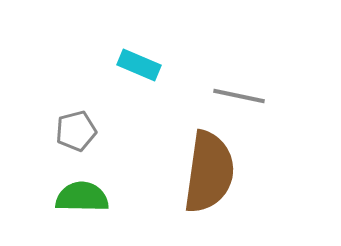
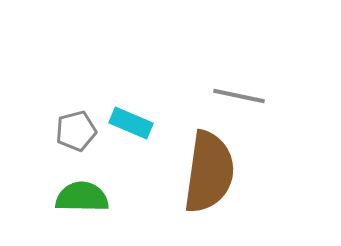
cyan rectangle: moved 8 px left, 58 px down
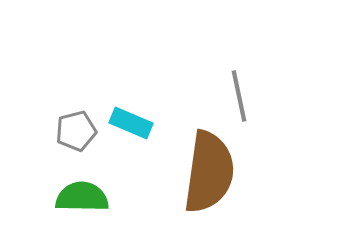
gray line: rotated 66 degrees clockwise
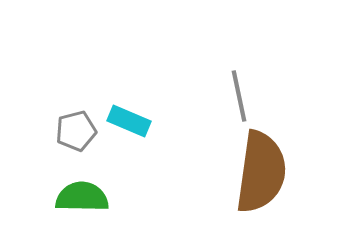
cyan rectangle: moved 2 px left, 2 px up
brown semicircle: moved 52 px right
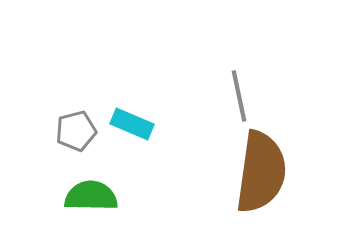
cyan rectangle: moved 3 px right, 3 px down
green semicircle: moved 9 px right, 1 px up
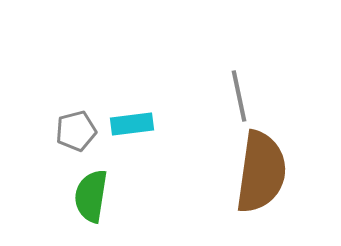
cyan rectangle: rotated 30 degrees counterclockwise
green semicircle: rotated 82 degrees counterclockwise
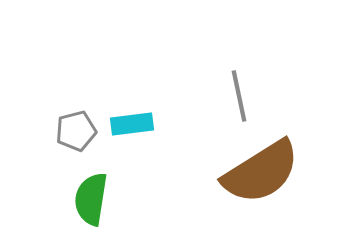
brown semicircle: rotated 50 degrees clockwise
green semicircle: moved 3 px down
